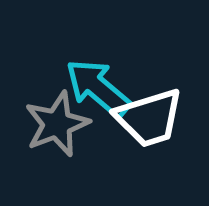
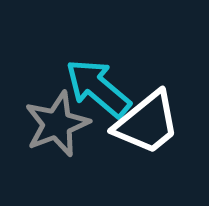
white trapezoid: moved 2 px left, 5 px down; rotated 22 degrees counterclockwise
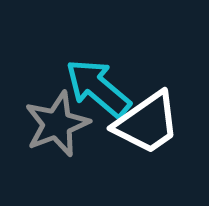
white trapezoid: rotated 4 degrees clockwise
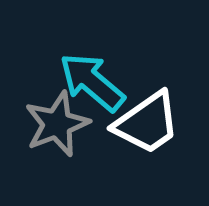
cyan arrow: moved 6 px left, 6 px up
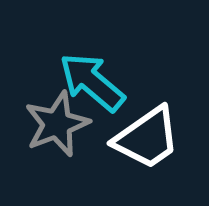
white trapezoid: moved 15 px down
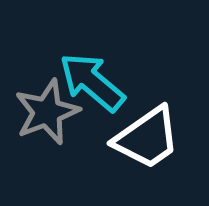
gray star: moved 10 px left, 12 px up
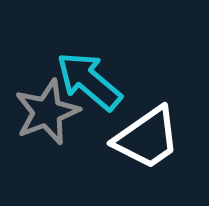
cyan arrow: moved 3 px left, 1 px up
